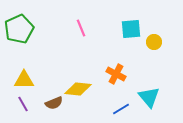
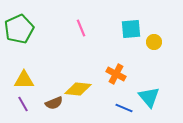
blue line: moved 3 px right, 1 px up; rotated 54 degrees clockwise
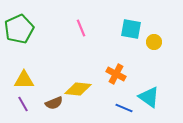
cyan square: rotated 15 degrees clockwise
cyan triangle: rotated 15 degrees counterclockwise
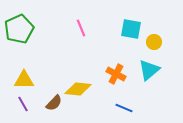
cyan triangle: moved 27 px up; rotated 45 degrees clockwise
brown semicircle: rotated 24 degrees counterclockwise
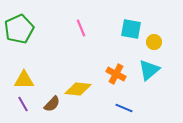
brown semicircle: moved 2 px left, 1 px down
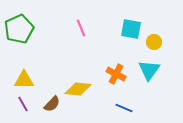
cyan triangle: rotated 15 degrees counterclockwise
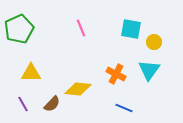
yellow triangle: moved 7 px right, 7 px up
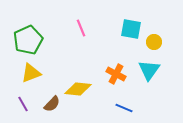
green pentagon: moved 9 px right, 11 px down
yellow triangle: rotated 20 degrees counterclockwise
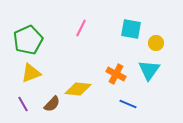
pink line: rotated 48 degrees clockwise
yellow circle: moved 2 px right, 1 px down
blue line: moved 4 px right, 4 px up
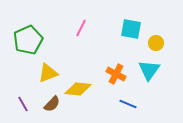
yellow triangle: moved 17 px right
